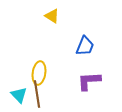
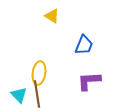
blue trapezoid: moved 1 px left, 1 px up
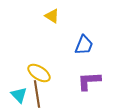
yellow ellipse: rotated 65 degrees counterclockwise
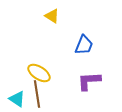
cyan triangle: moved 2 px left, 4 px down; rotated 12 degrees counterclockwise
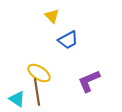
yellow triangle: rotated 14 degrees clockwise
blue trapezoid: moved 16 px left, 5 px up; rotated 40 degrees clockwise
purple L-shape: rotated 20 degrees counterclockwise
brown line: moved 2 px up
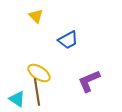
yellow triangle: moved 16 px left
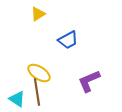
yellow triangle: moved 2 px right, 2 px up; rotated 42 degrees clockwise
